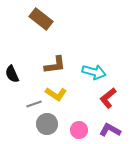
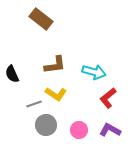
gray circle: moved 1 px left, 1 px down
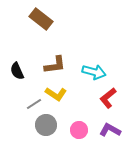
black semicircle: moved 5 px right, 3 px up
gray line: rotated 14 degrees counterclockwise
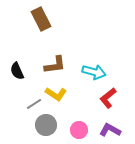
brown rectangle: rotated 25 degrees clockwise
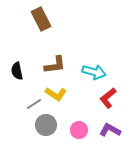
black semicircle: rotated 12 degrees clockwise
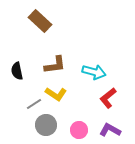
brown rectangle: moved 1 px left, 2 px down; rotated 20 degrees counterclockwise
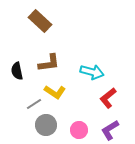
brown L-shape: moved 6 px left, 2 px up
cyan arrow: moved 2 px left
yellow L-shape: moved 1 px left, 2 px up
purple L-shape: rotated 60 degrees counterclockwise
